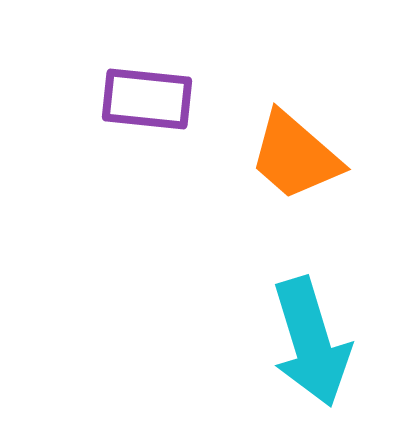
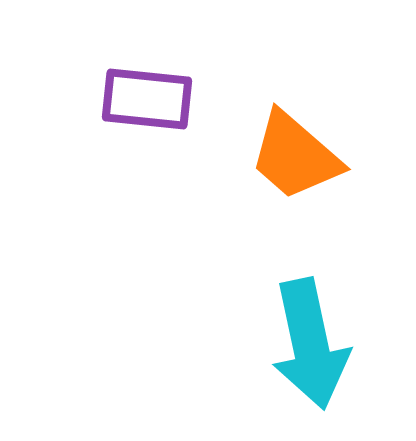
cyan arrow: moved 1 px left, 2 px down; rotated 5 degrees clockwise
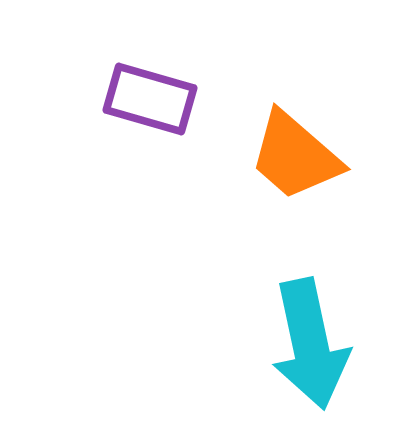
purple rectangle: moved 3 px right; rotated 10 degrees clockwise
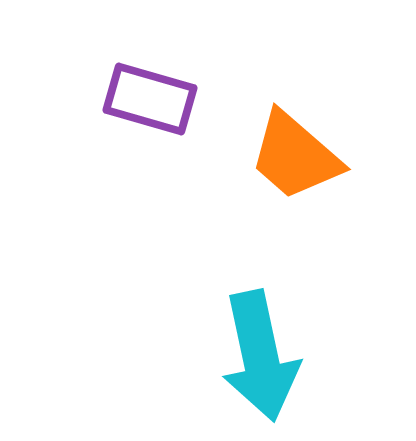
cyan arrow: moved 50 px left, 12 px down
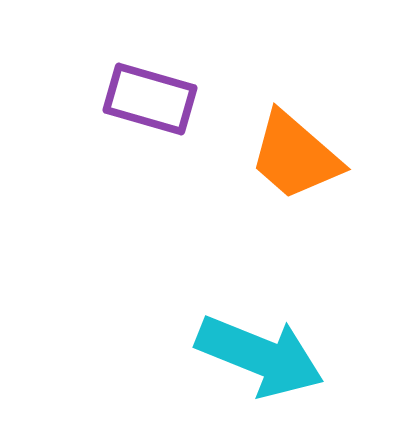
cyan arrow: rotated 56 degrees counterclockwise
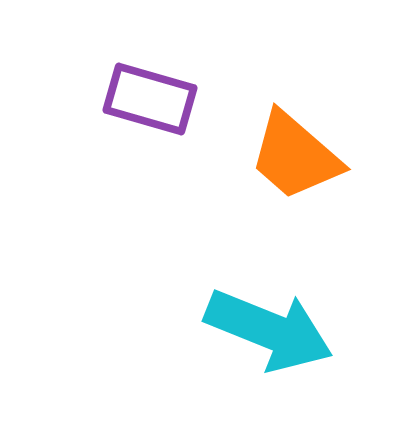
cyan arrow: moved 9 px right, 26 px up
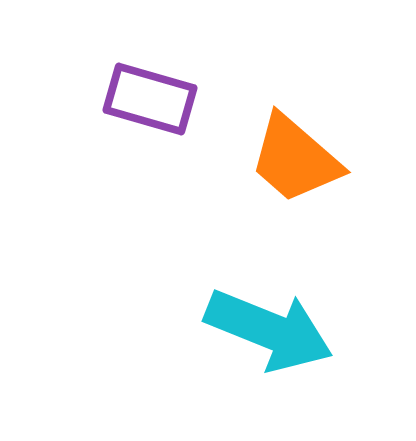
orange trapezoid: moved 3 px down
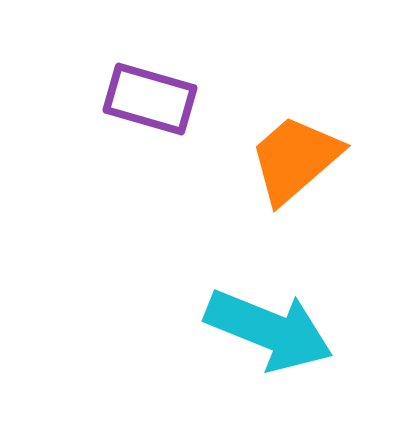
orange trapezoid: rotated 98 degrees clockwise
